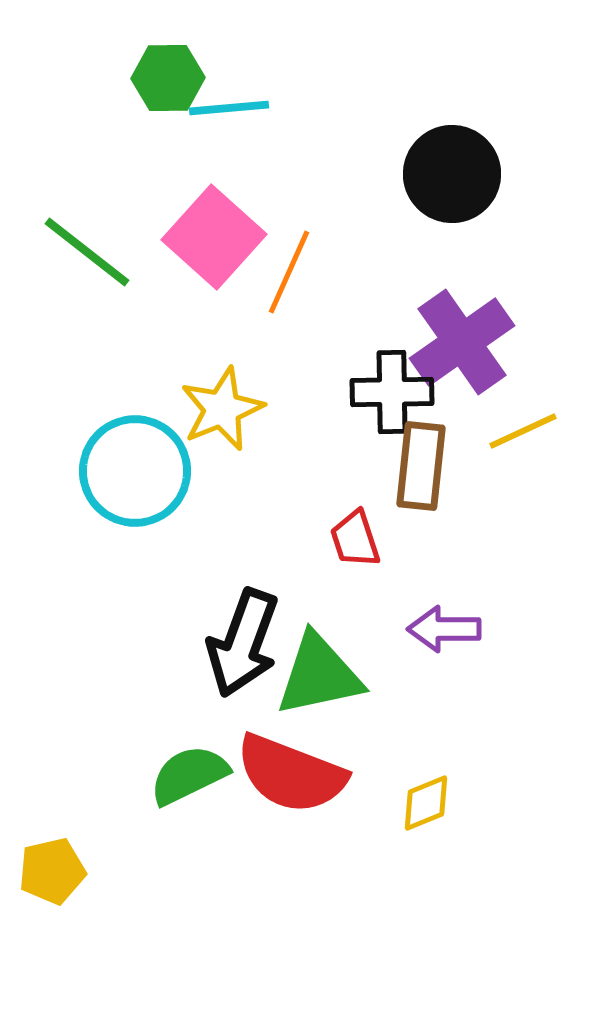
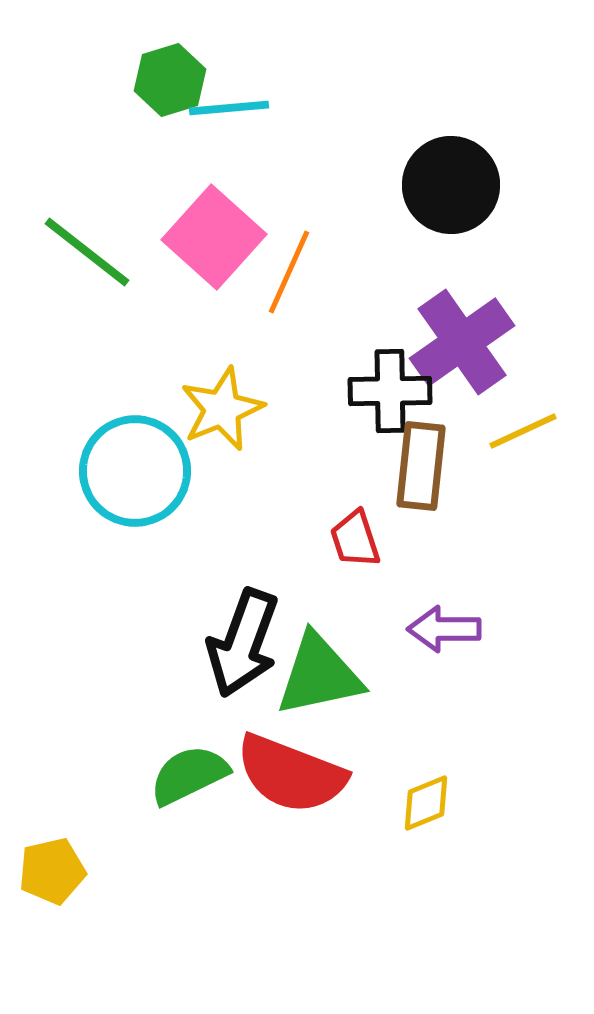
green hexagon: moved 2 px right, 2 px down; rotated 16 degrees counterclockwise
black circle: moved 1 px left, 11 px down
black cross: moved 2 px left, 1 px up
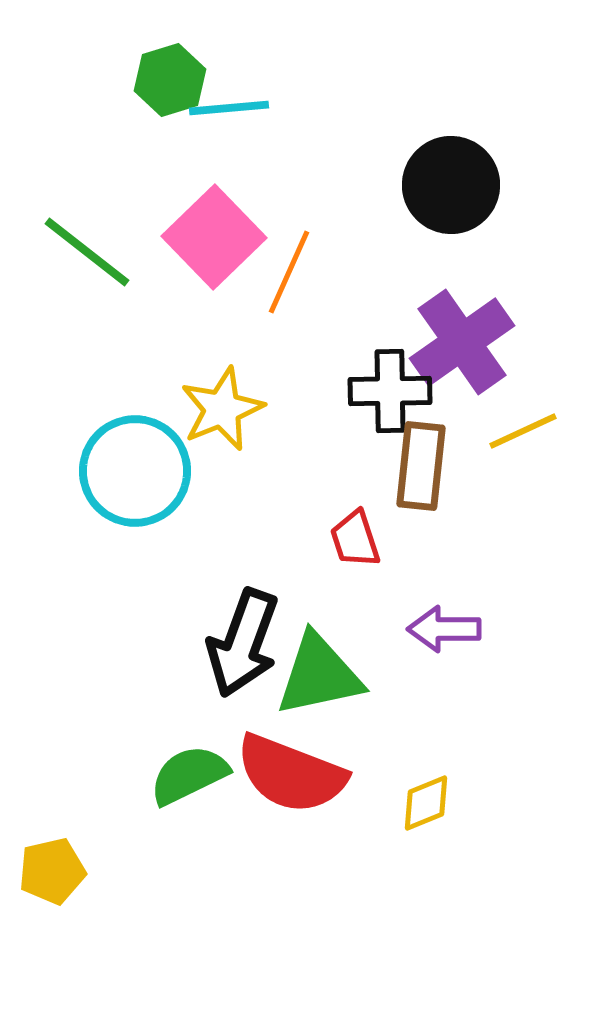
pink square: rotated 4 degrees clockwise
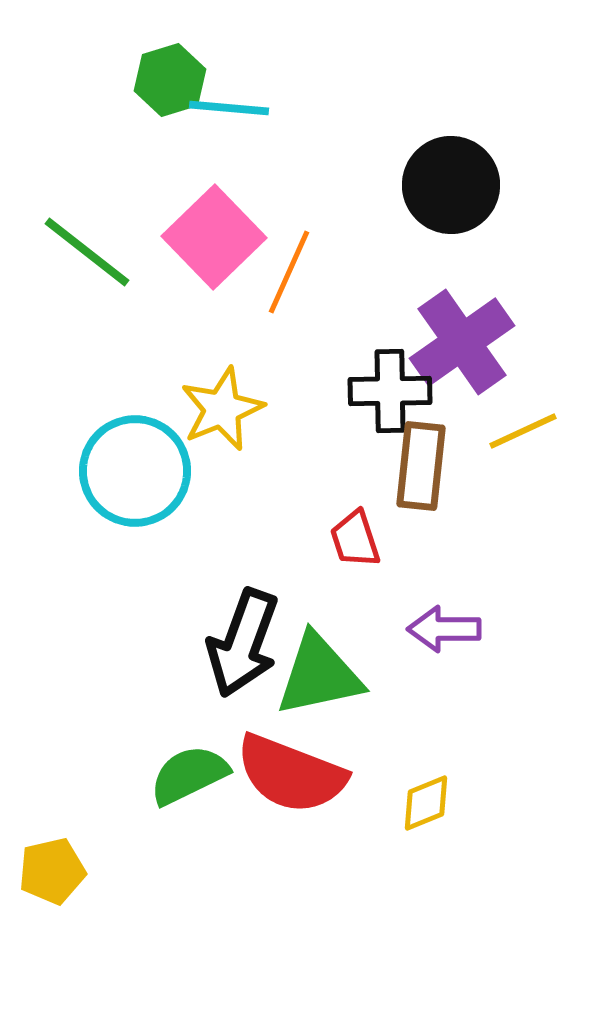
cyan line: rotated 10 degrees clockwise
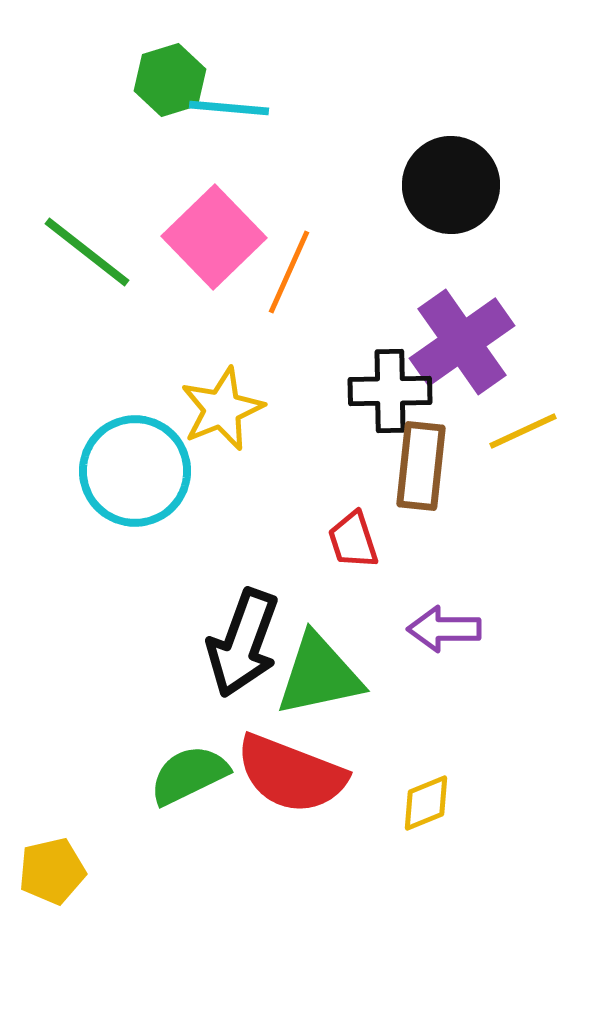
red trapezoid: moved 2 px left, 1 px down
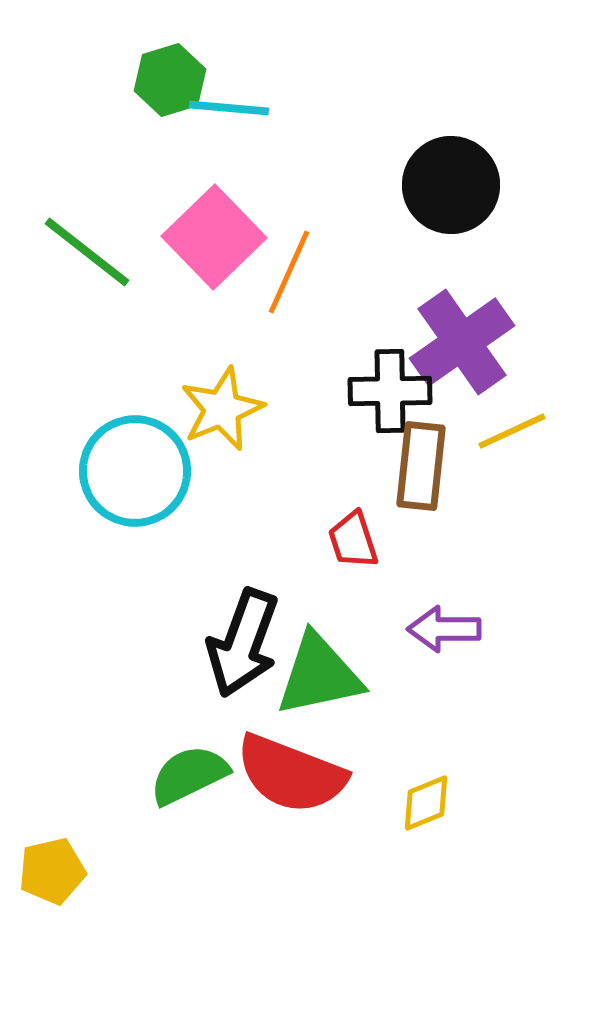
yellow line: moved 11 px left
